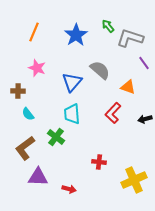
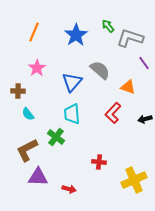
pink star: rotated 18 degrees clockwise
brown L-shape: moved 2 px right, 2 px down; rotated 10 degrees clockwise
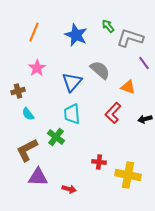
blue star: rotated 15 degrees counterclockwise
brown cross: rotated 16 degrees counterclockwise
yellow cross: moved 6 px left, 5 px up; rotated 35 degrees clockwise
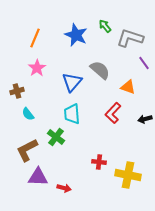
green arrow: moved 3 px left
orange line: moved 1 px right, 6 px down
brown cross: moved 1 px left
red arrow: moved 5 px left, 1 px up
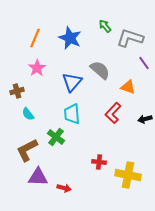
blue star: moved 6 px left, 3 px down
